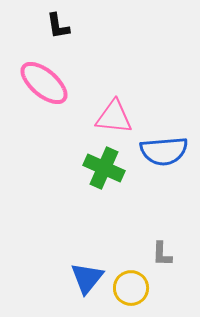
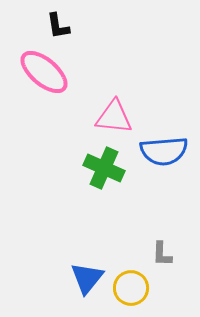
pink ellipse: moved 11 px up
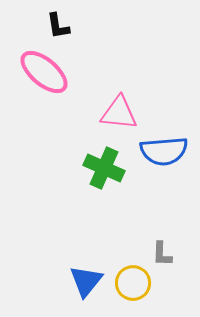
pink triangle: moved 5 px right, 4 px up
blue triangle: moved 1 px left, 3 px down
yellow circle: moved 2 px right, 5 px up
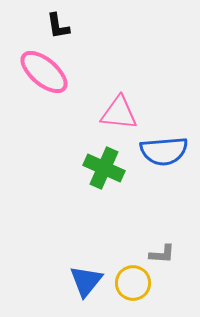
gray L-shape: rotated 88 degrees counterclockwise
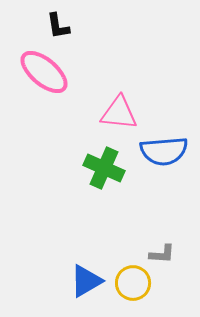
blue triangle: rotated 21 degrees clockwise
